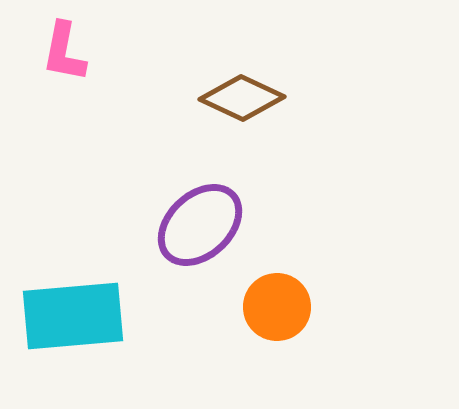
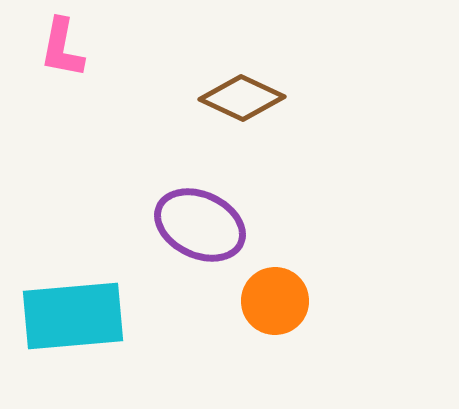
pink L-shape: moved 2 px left, 4 px up
purple ellipse: rotated 68 degrees clockwise
orange circle: moved 2 px left, 6 px up
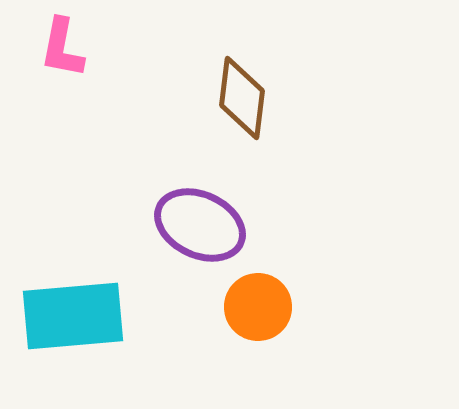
brown diamond: rotated 72 degrees clockwise
orange circle: moved 17 px left, 6 px down
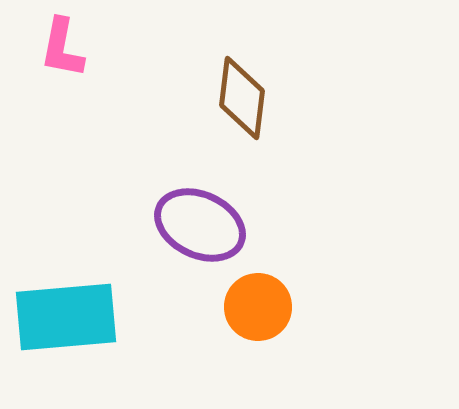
cyan rectangle: moved 7 px left, 1 px down
